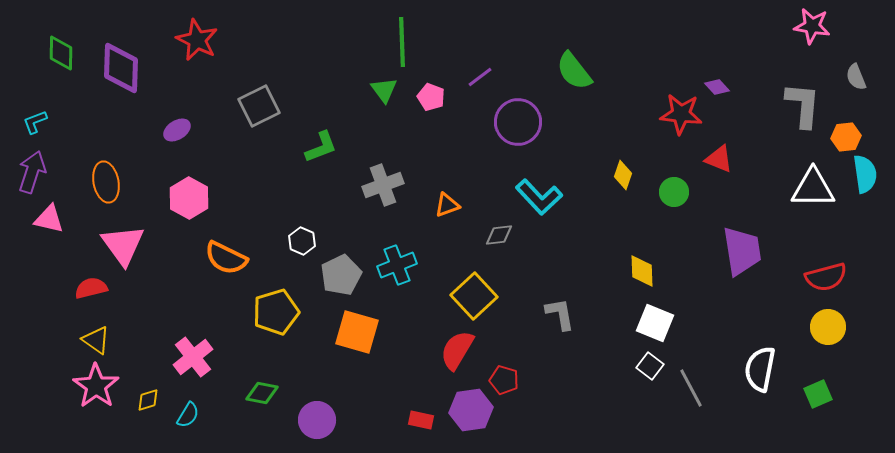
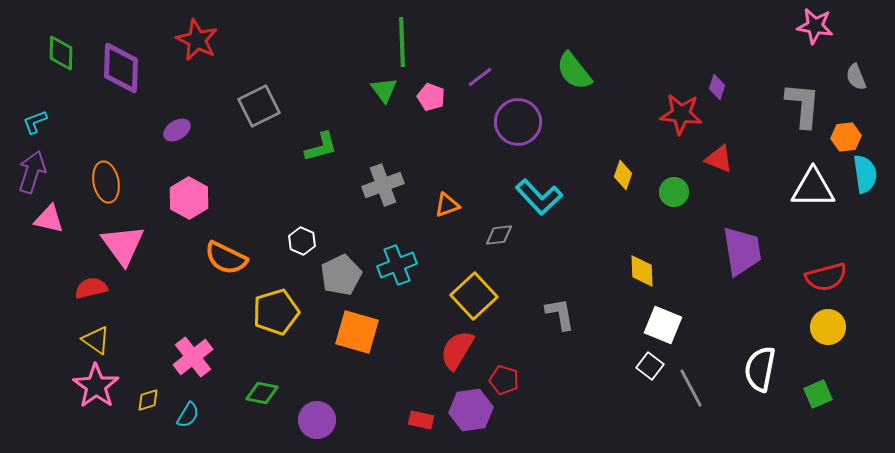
pink star at (812, 26): moved 3 px right
purple diamond at (717, 87): rotated 60 degrees clockwise
green L-shape at (321, 147): rotated 6 degrees clockwise
white square at (655, 323): moved 8 px right, 2 px down
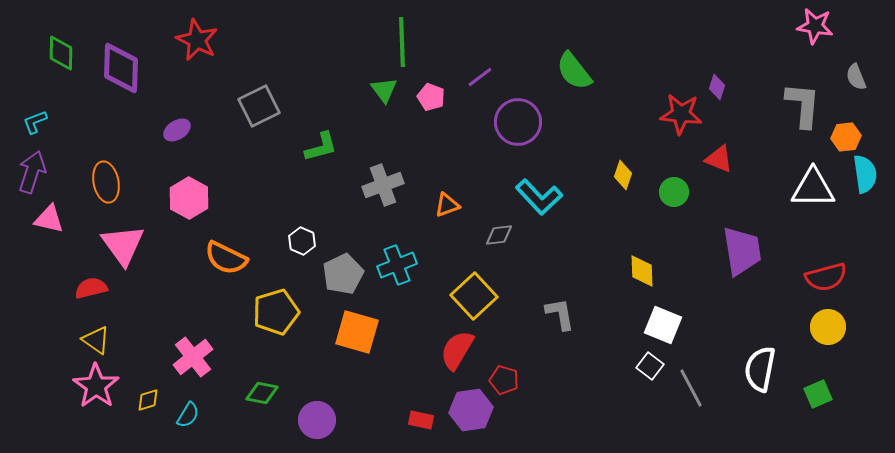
gray pentagon at (341, 275): moved 2 px right, 1 px up
